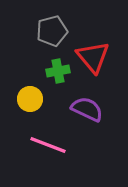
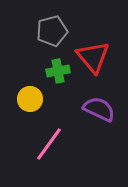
purple semicircle: moved 12 px right
pink line: moved 1 px right, 1 px up; rotated 75 degrees counterclockwise
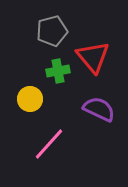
pink line: rotated 6 degrees clockwise
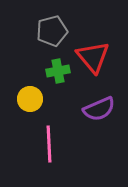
purple semicircle: rotated 132 degrees clockwise
pink line: rotated 45 degrees counterclockwise
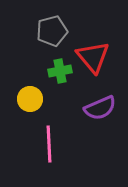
green cross: moved 2 px right
purple semicircle: moved 1 px right, 1 px up
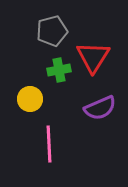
red triangle: rotated 12 degrees clockwise
green cross: moved 1 px left, 1 px up
